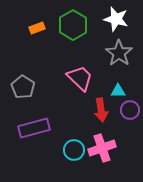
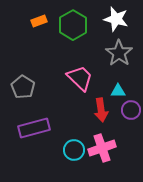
orange rectangle: moved 2 px right, 7 px up
purple circle: moved 1 px right
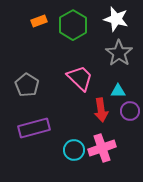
gray pentagon: moved 4 px right, 2 px up
purple circle: moved 1 px left, 1 px down
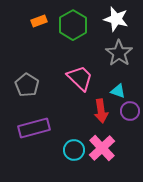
cyan triangle: rotated 21 degrees clockwise
red arrow: moved 1 px down
pink cross: rotated 24 degrees counterclockwise
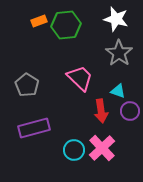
green hexagon: moved 7 px left; rotated 24 degrees clockwise
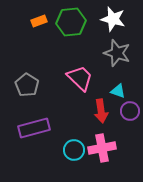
white star: moved 3 px left
green hexagon: moved 5 px right, 3 px up
gray star: moved 2 px left; rotated 16 degrees counterclockwise
pink cross: rotated 32 degrees clockwise
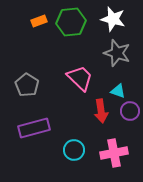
pink cross: moved 12 px right, 5 px down
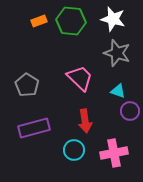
green hexagon: moved 1 px up; rotated 12 degrees clockwise
red arrow: moved 16 px left, 10 px down
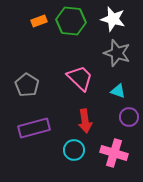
purple circle: moved 1 px left, 6 px down
pink cross: rotated 28 degrees clockwise
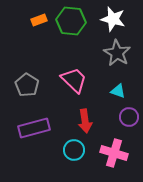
orange rectangle: moved 1 px up
gray star: rotated 12 degrees clockwise
pink trapezoid: moved 6 px left, 2 px down
